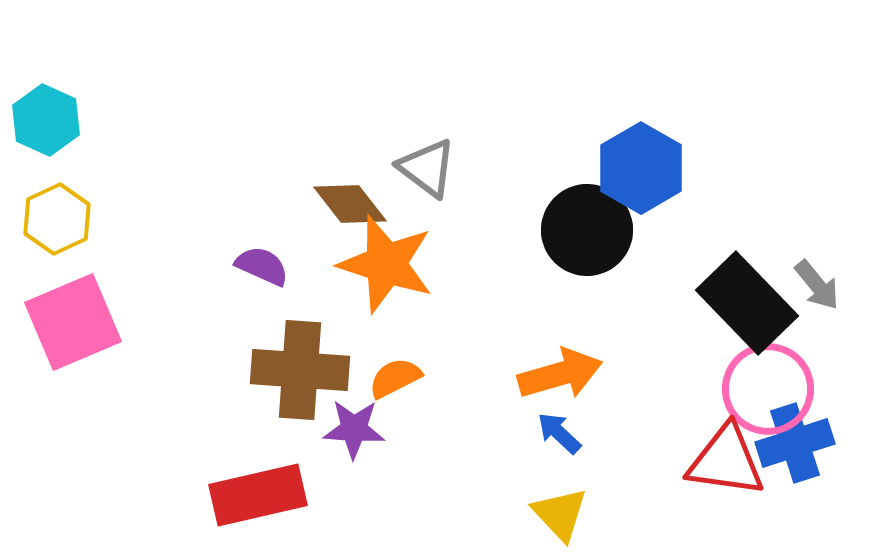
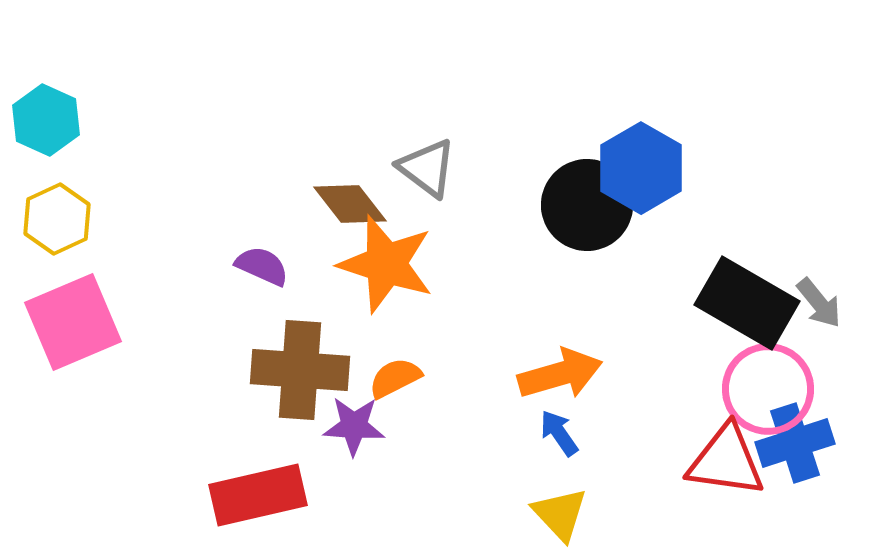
black circle: moved 25 px up
gray arrow: moved 2 px right, 18 px down
black rectangle: rotated 16 degrees counterclockwise
purple star: moved 3 px up
blue arrow: rotated 12 degrees clockwise
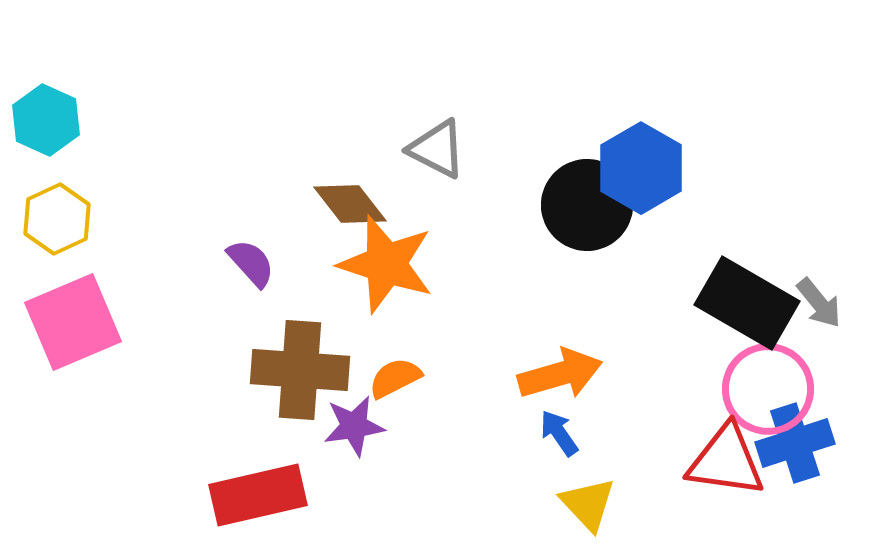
gray triangle: moved 10 px right, 19 px up; rotated 10 degrees counterclockwise
purple semicircle: moved 11 px left, 3 px up; rotated 24 degrees clockwise
purple star: rotated 12 degrees counterclockwise
yellow triangle: moved 28 px right, 10 px up
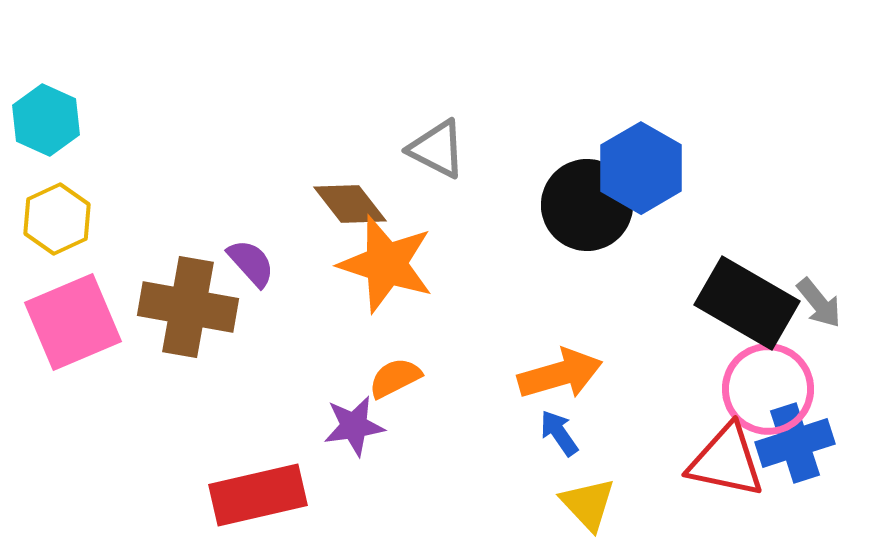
brown cross: moved 112 px left, 63 px up; rotated 6 degrees clockwise
red triangle: rotated 4 degrees clockwise
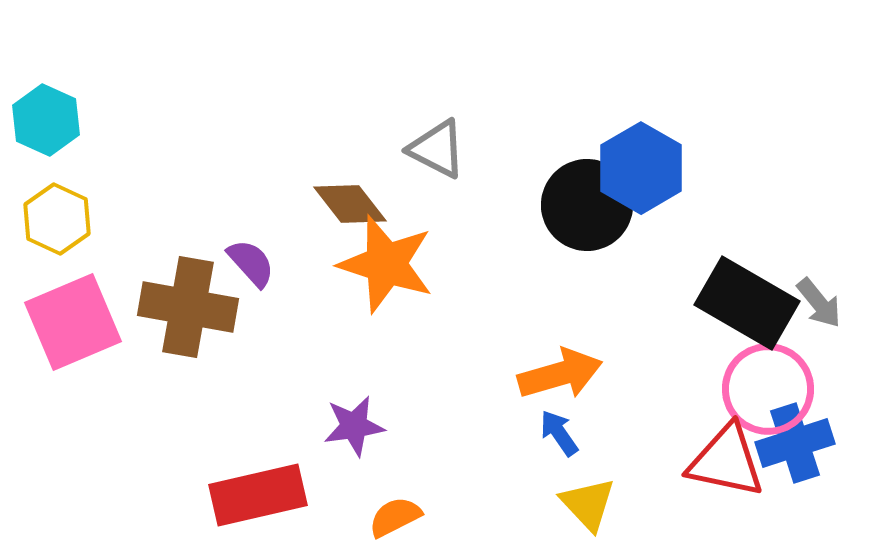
yellow hexagon: rotated 10 degrees counterclockwise
orange semicircle: moved 139 px down
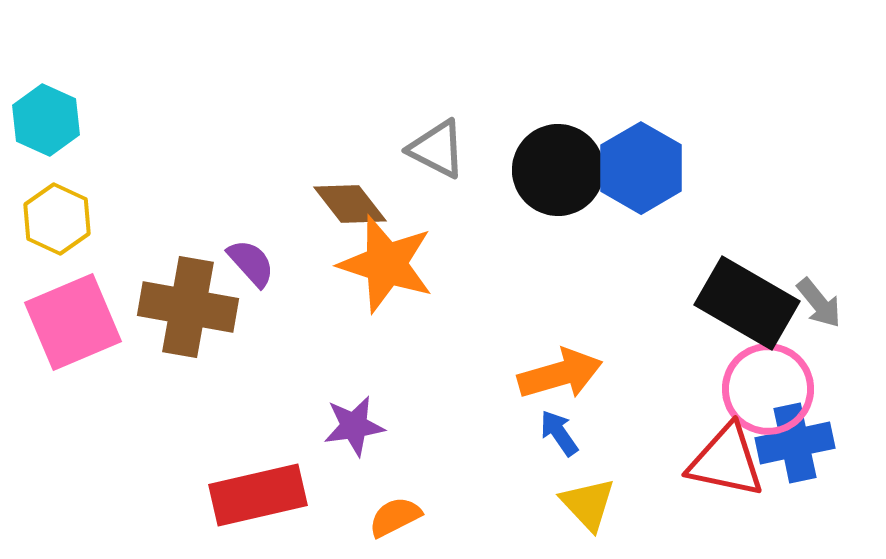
black circle: moved 29 px left, 35 px up
blue cross: rotated 6 degrees clockwise
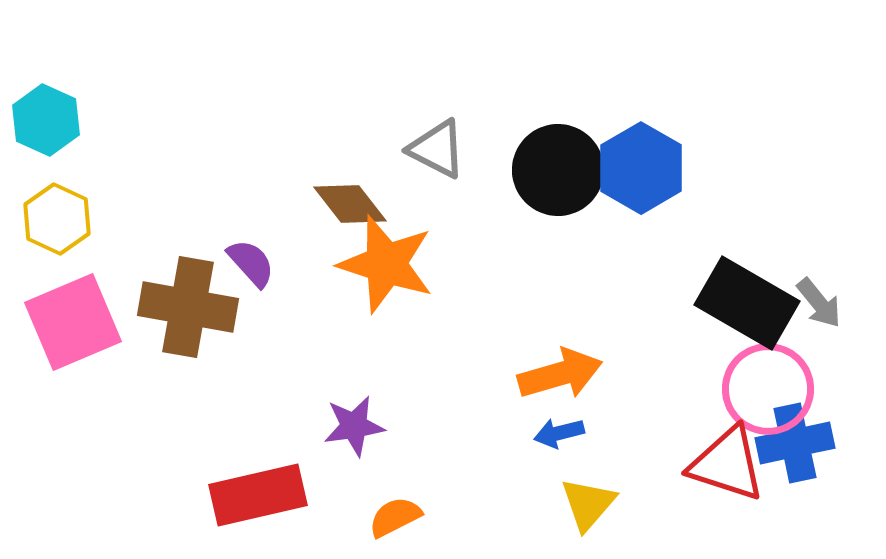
blue arrow: rotated 69 degrees counterclockwise
red triangle: moved 1 px right, 3 px down; rotated 6 degrees clockwise
yellow triangle: rotated 24 degrees clockwise
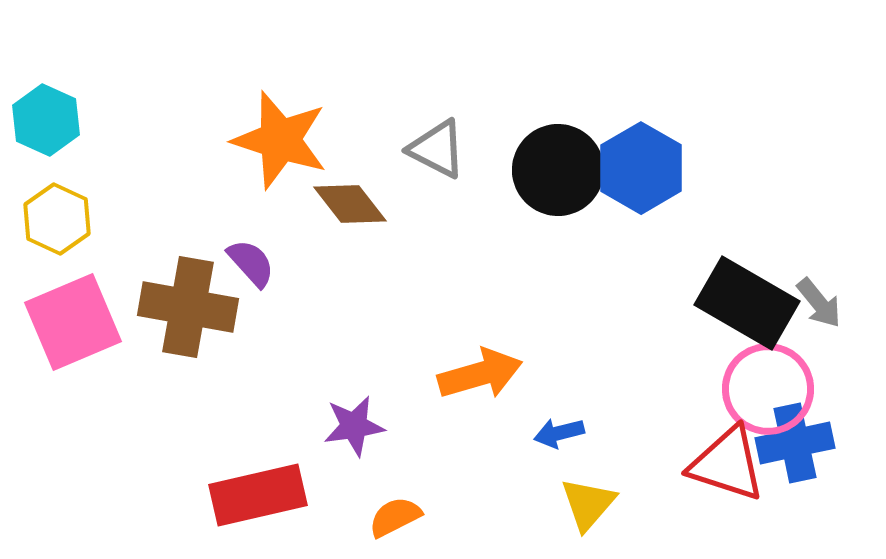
orange star: moved 106 px left, 124 px up
orange arrow: moved 80 px left
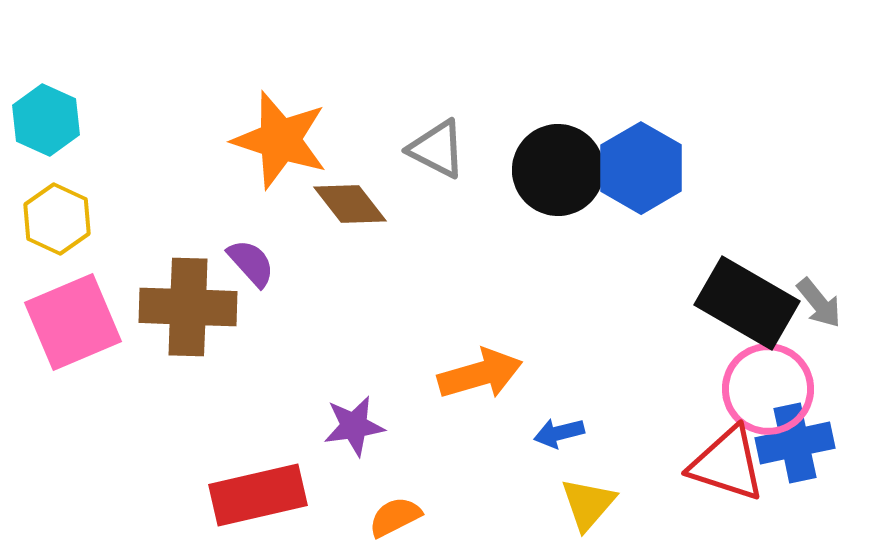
brown cross: rotated 8 degrees counterclockwise
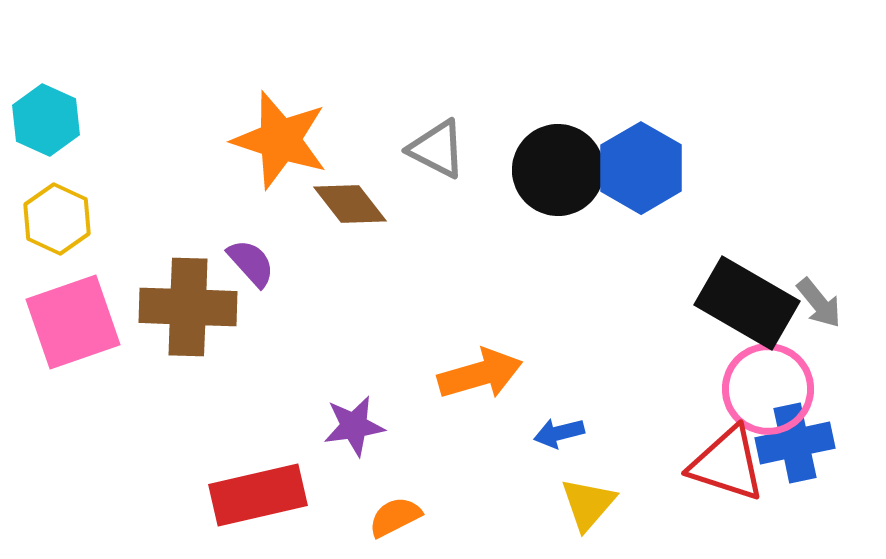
pink square: rotated 4 degrees clockwise
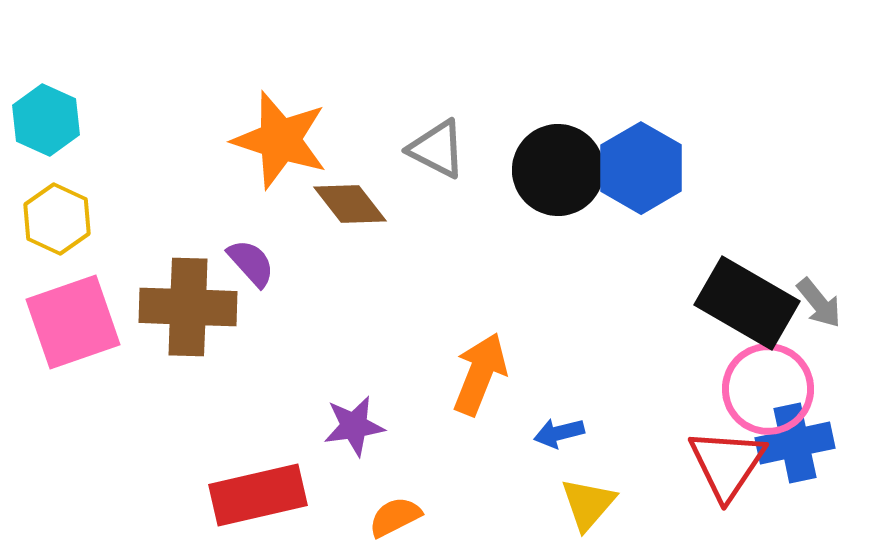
orange arrow: rotated 52 degrees counterclockwise
red triangle: rotated 46 degrees clockwise
